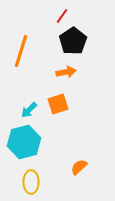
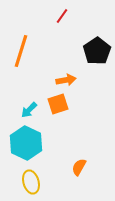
black pentagon: moved 24 px right, 10 px down
orange arrow: moved 8 px down
cyan hexagon: moved 2 px right, 1 px down; rotated 20 degrees counterclockwise
orange semicircle: rotated 18 degrees counterclockwise
yellow ellipse: rotated 15 degrees counterclockwise
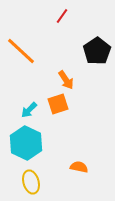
orange line: rotated 64 degrees counterclockwise
orange arrow: rotated 66 degrees clockwise
orange semicircle: rotated 72 degrees clockwise
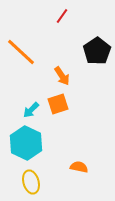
orange line: moved 1 px down
orange arrow: moved 4 px left, 4 px up
cyan arrow: moved 2 px right
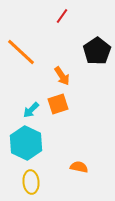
yellow ellipse: rotated 10 degrees clockwise
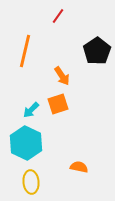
red line: moved 4 px left
orange line: moved 4 px right, 1 px up; rotated 60 degrees clockwise
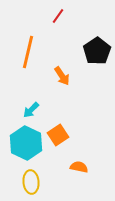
orange line: moved 3 px right, 1 px down
orange square: moved 31 px down; rotated 15 degrees counterclockwise
